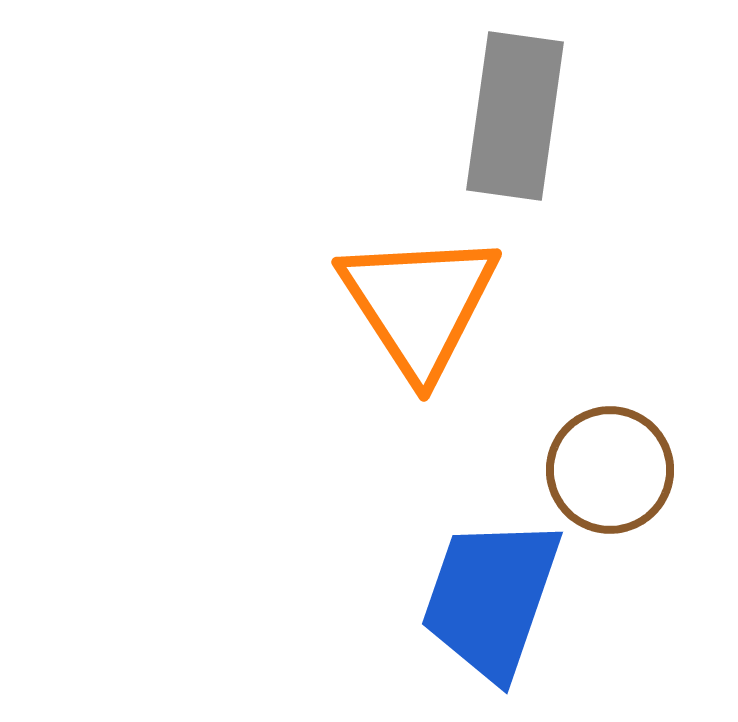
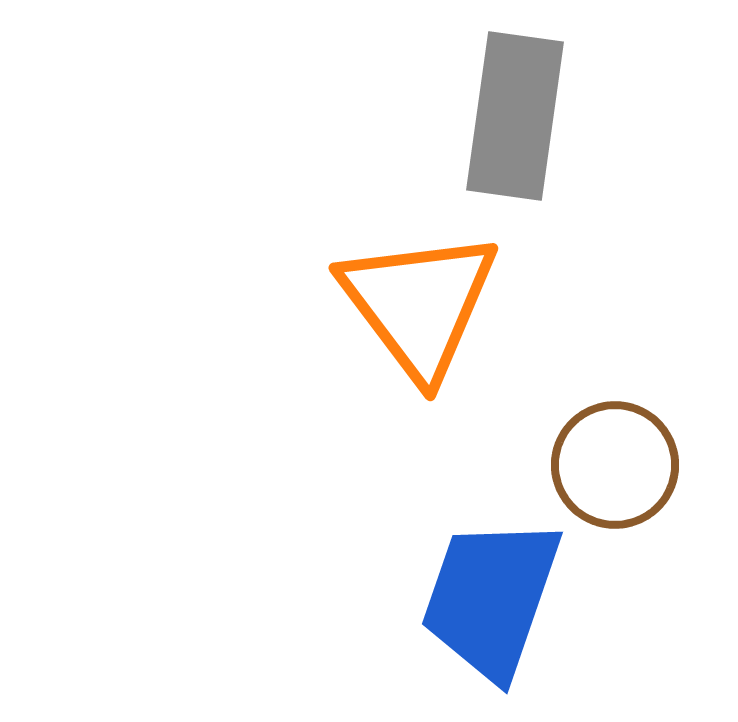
orange triangle: rotated 4 degrees counterclockwise
brown circle: moved 5 px right, 5 px up
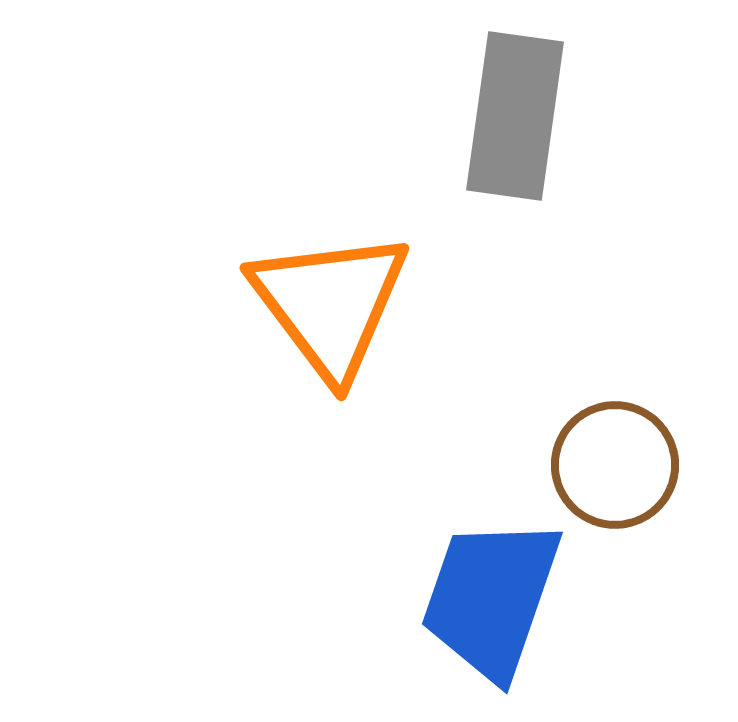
orange triangle: moved 89 px left
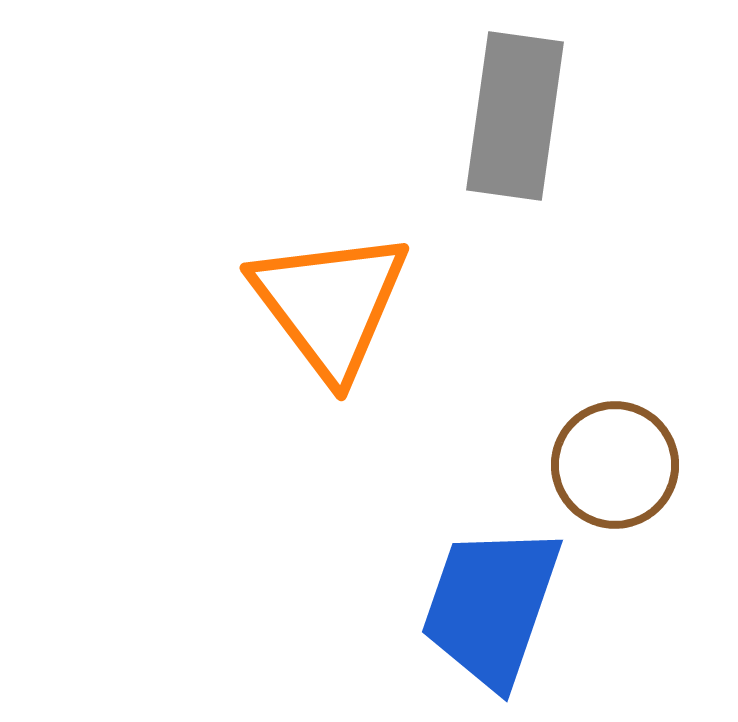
blue trapezoid: moved 8 px down
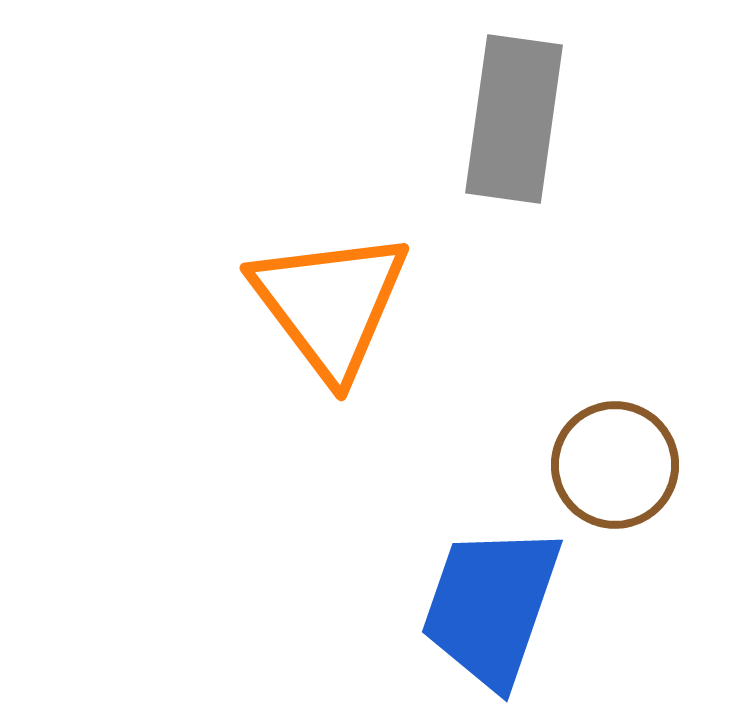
gray rectangle: moved 1 px left, 3 px down
